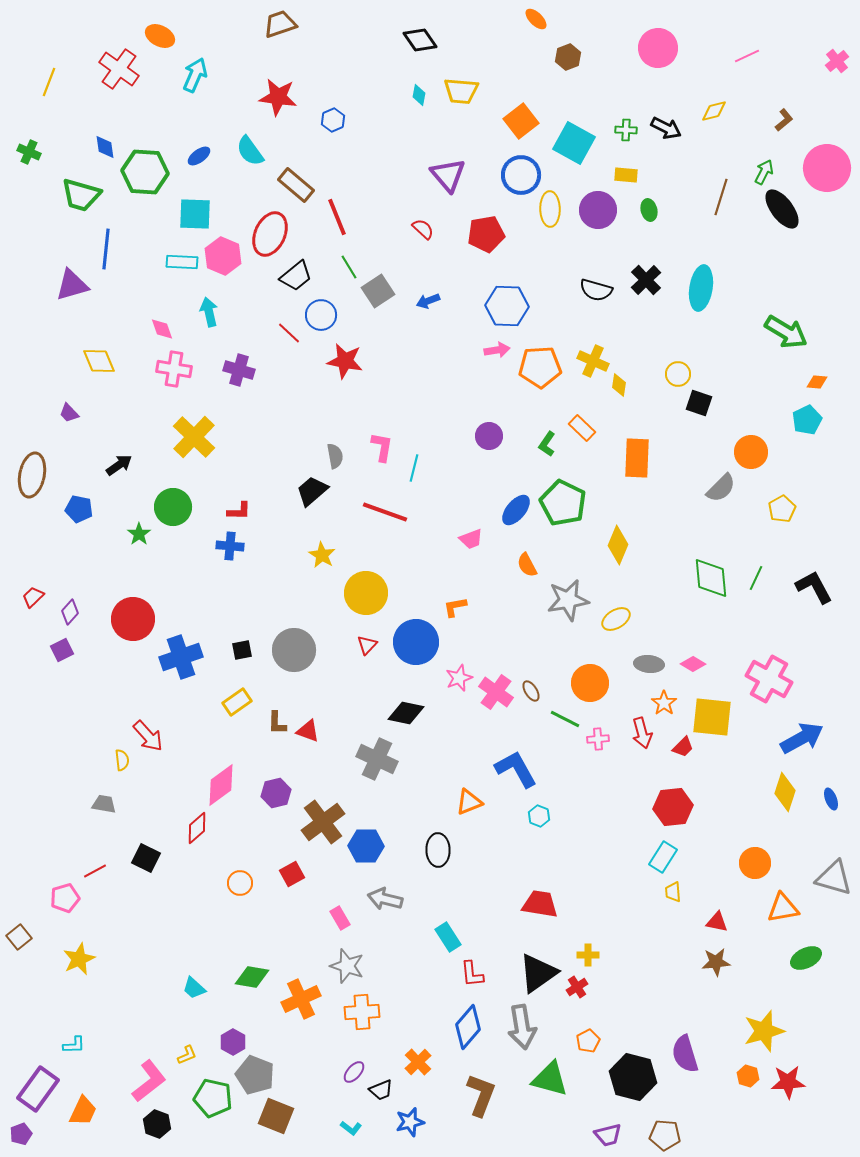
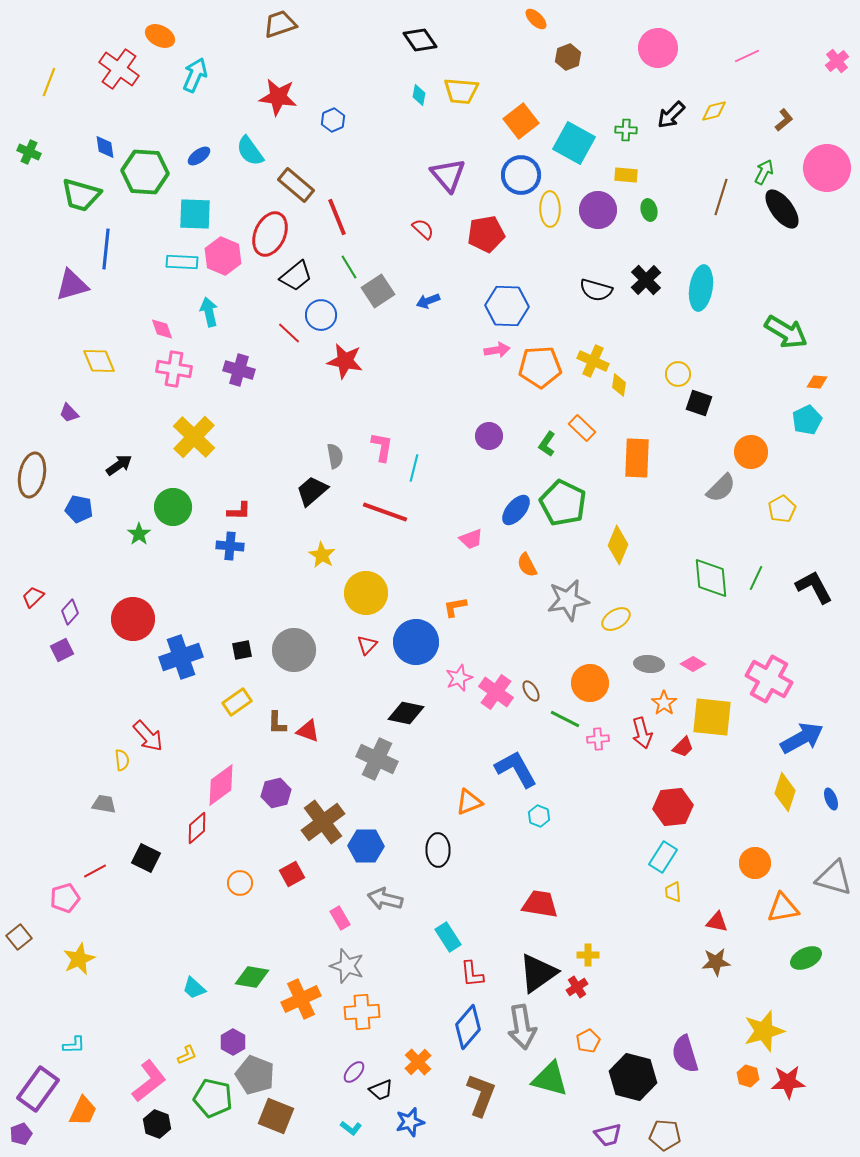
black arrow at (666, 128): moved 5 px right, 13 px up; rotated 108 degrees clockwise
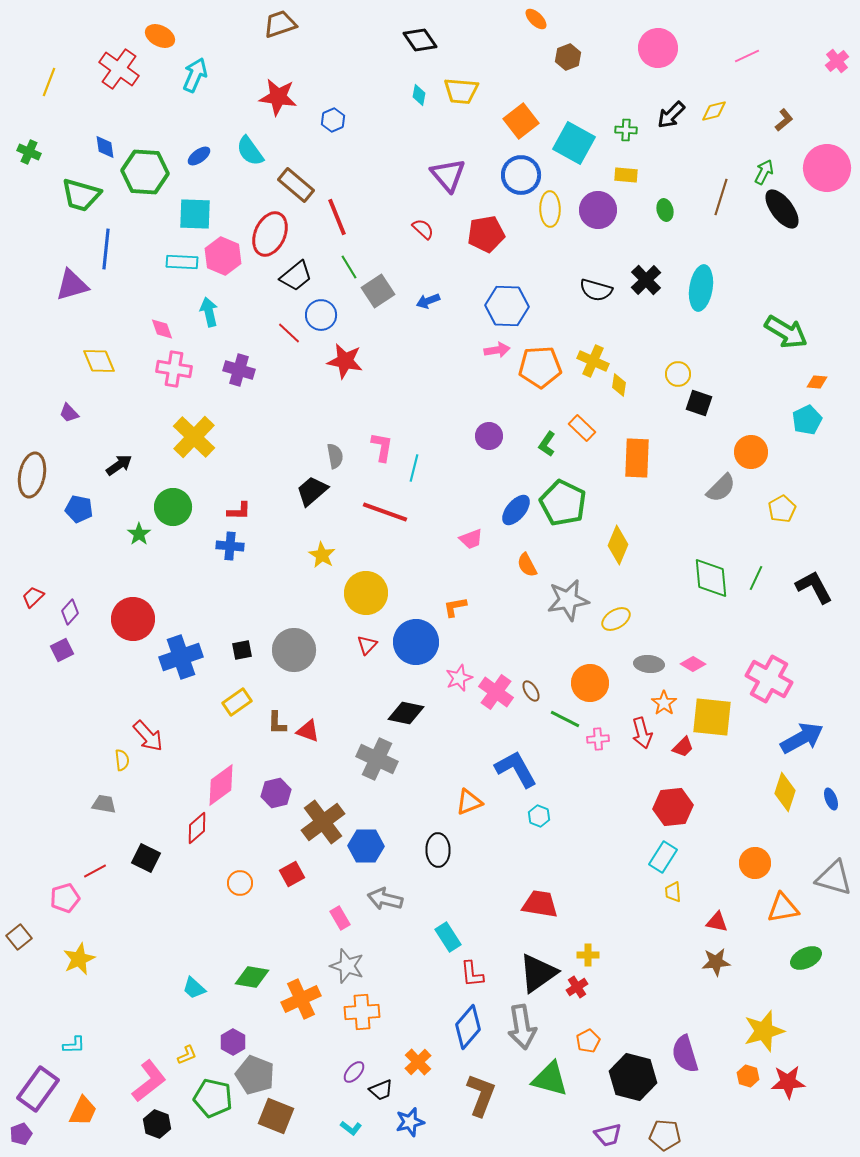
green ellipse at (649, 210): moved 16 px right
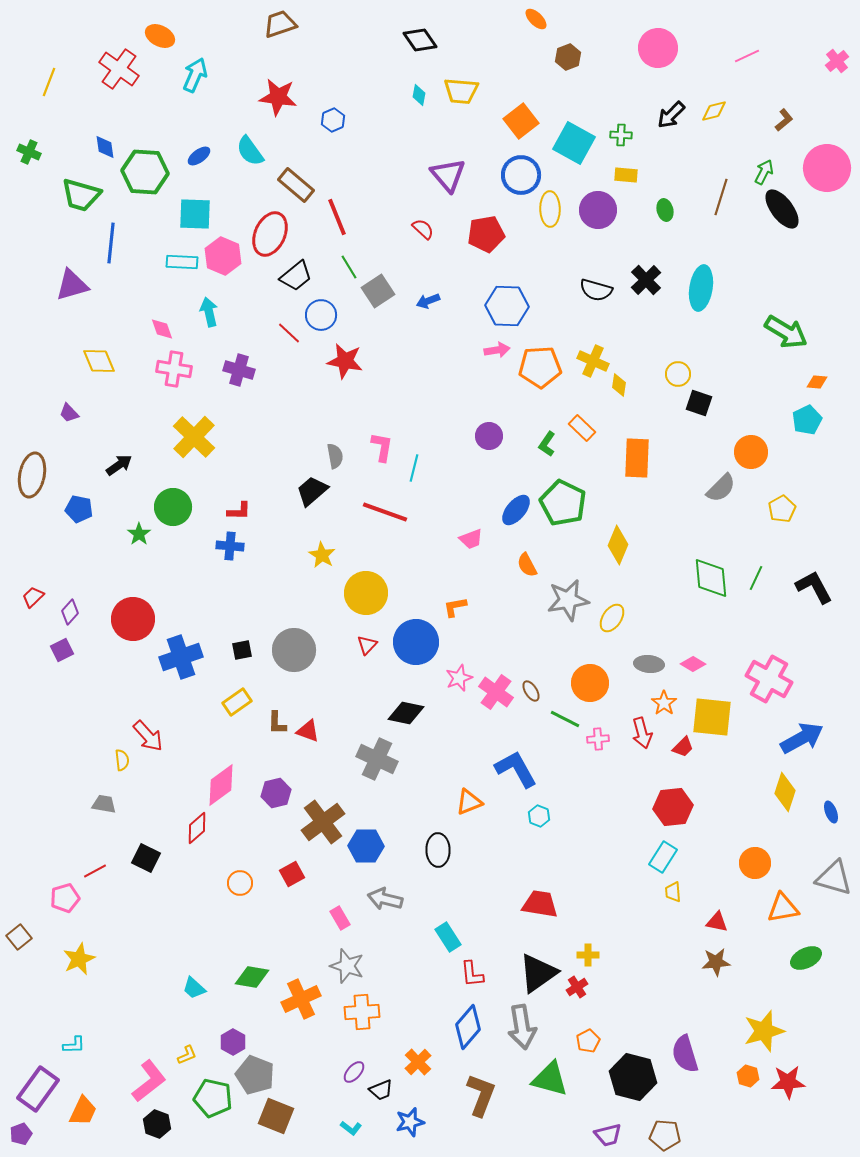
green cross at (626, 130): moved 5 px left, 5 px down
blue line at (106, 249): moved 5 px right, 6 px up
yellow ellipse at (616, 619): moved 4 px left, 1 px up; rotated 24 degrees counterclockwise
blue ellipse at (831, 799): moved 13 px down
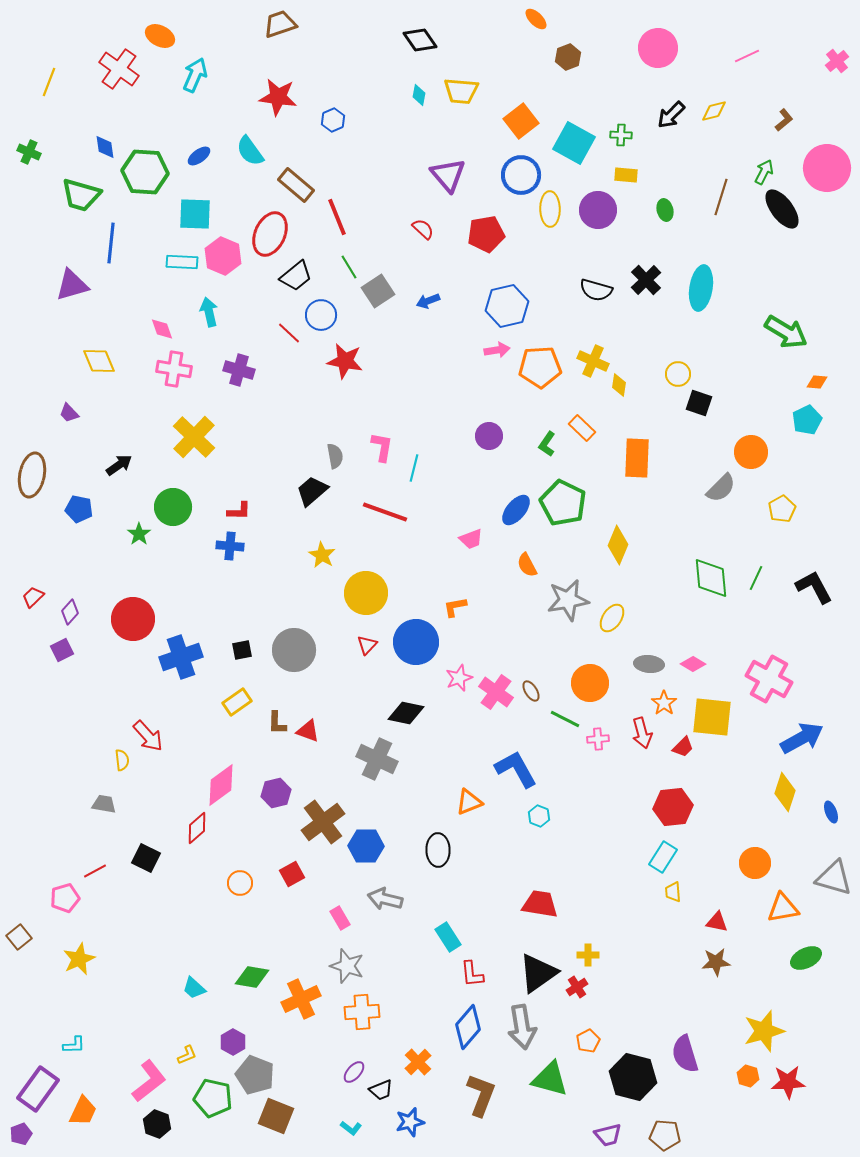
blue hexagon at (507, 306): rotated 15 degrees counterclockwise
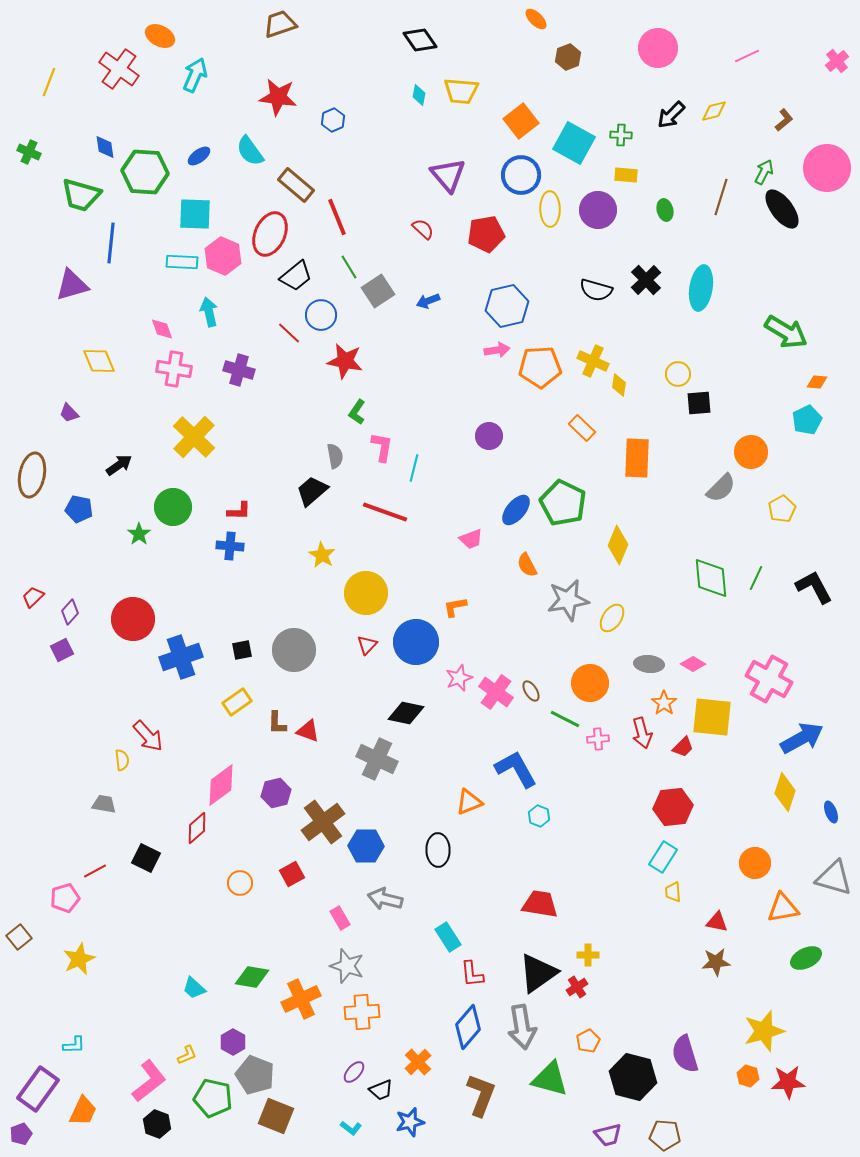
black square at (699, 403): rotated 24 degrees counterclockwise
green L-shape at (547, 444): moved 190 px left, 32 px up
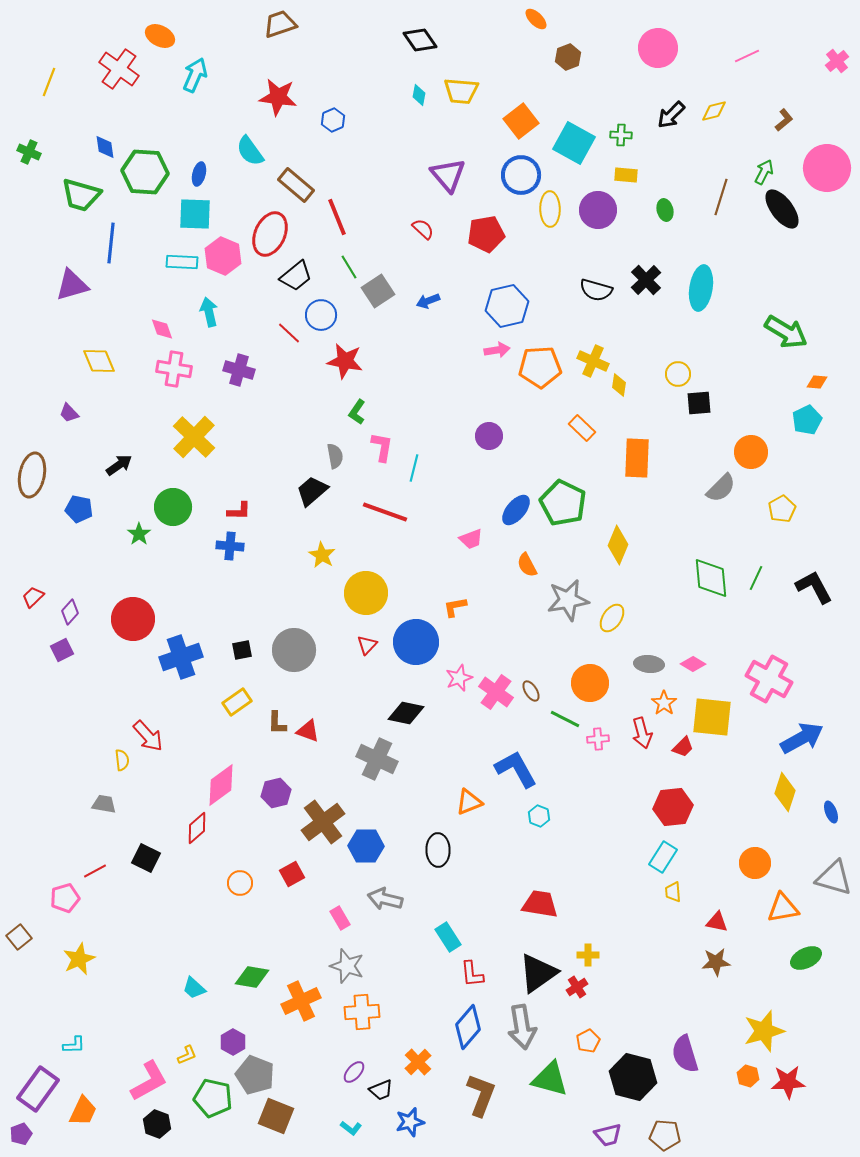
blue ellipse at (199, 156): moved 18 px down; rotated 40 degrees counterclockwise
orange cross at (301, 999): moved 2 px down
pink L-shape at (149, 1081): rotated 9 degrees clockwise
